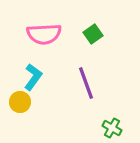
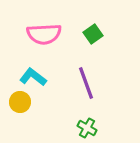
cyan L-shape: rotated 88 degrees counterclockwise
green cross: moved 25 px left
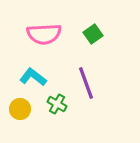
yellow circle: moved 7 px down
green cross: moved 30 px left, 24 px up
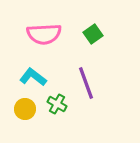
yellow circle: moved 5 px right
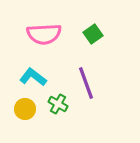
green cross: moved 1 px right
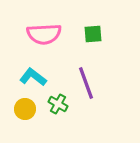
green square: rotated 30 degrees clockwise
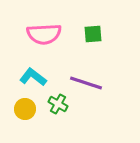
purple line: rotated 52 degrees counterclockwise
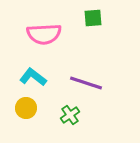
green square: moved 16 px up
green cross: moved 12 px right, 11 px down; rotated 24 degrees clockwise
yellow circle: moved 1 px right, 1 px up
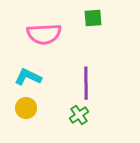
cyan L-shape: moved 5 px left; rotated 12 degrees counterclockwise
purple line: rotated 72 degrees clockwise
green cross: moved 9 px right
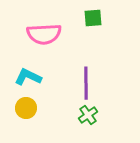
green cross: moved 9 px right
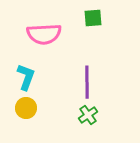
cyan L-shape: moved 2 px left; rotated 84 degrees clockwise
purple line: moved 1 px right, 1 px up
